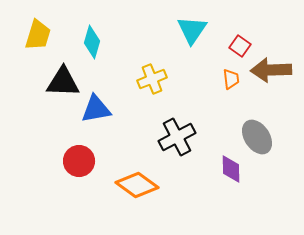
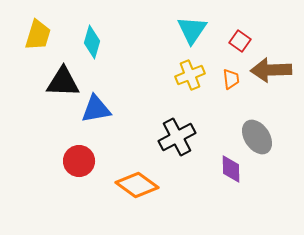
red square: moved 5 px up
yellow cross: moved 38 px right, 4 px up
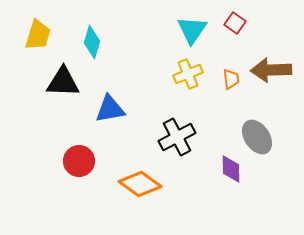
red square: moved 5 px left, 18 px up
yellow cross: moved 2 px left, 1 px up
blue triangle: moved 14 px right
orange diamond: moved 3 px right, 1 px up
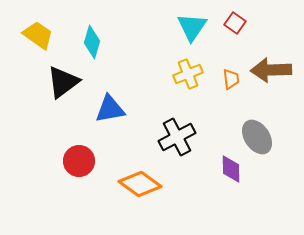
cyan triangle: moved 3 px up
yellow trapezoid: rotated 72 degrees counterclockwise
black triangle: rotated 39 degrees counterclockwise
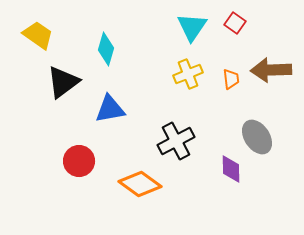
cyan diamond: moved 14 px right, 7 px down
black cross: moved 1 px left, 4 px down
